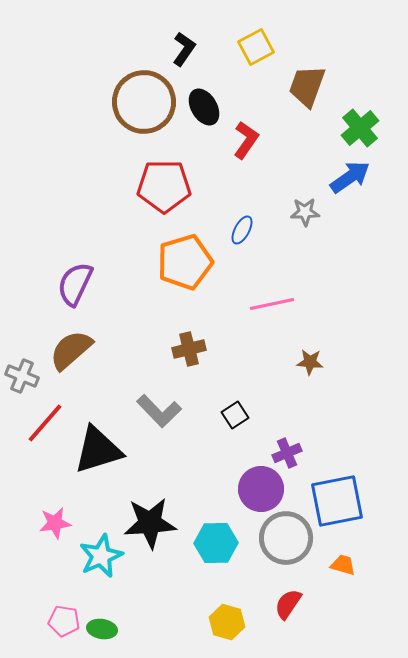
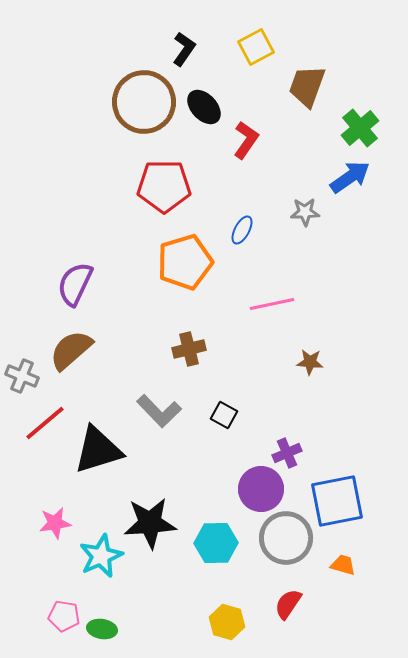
black ellipse: rotated 12 degrees counterclockwise
black square: moved 11 px left; rotated 28 degrees counterclockwise
red line: rotated 9 degrees clockwise
pink pentagon: moved 5 px up
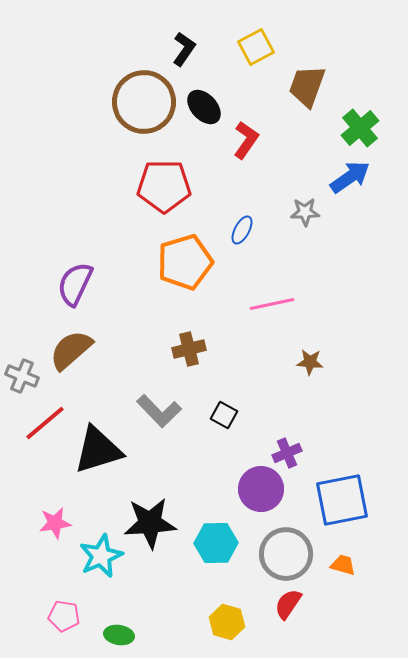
blue square: moved 5 px right, 1 px up
gray circle: moved 16 px down
green ellipse: moved 17 px right, 6 px down
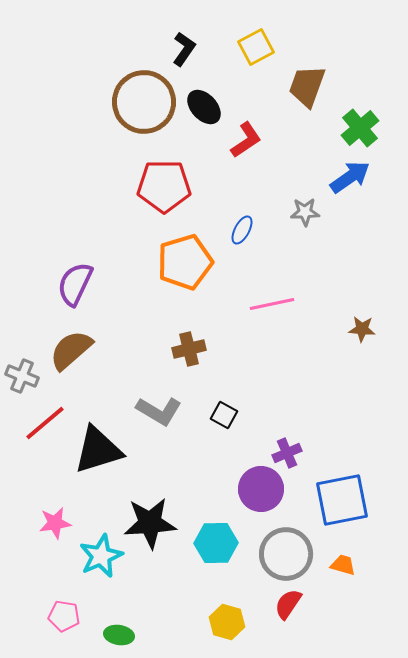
red L-shape: rotated 21 degrees clockwise
brown star: moved 52 px right, 33 px up
gray L-shape: rotated 15 degrees counterclockwise
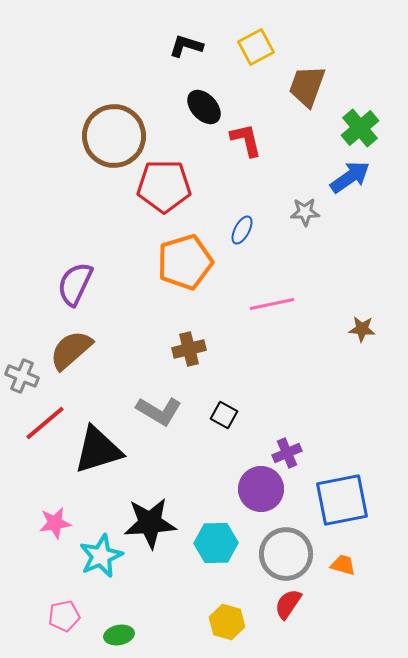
black L-shape: moved 2 px right, 3 px up; rotated 108 degrees counterclockwise
brown circle: moved 30 px left, 34 px down
red L-shape: rotated 69 degrees counterclockwise
pink pentagon: rotated 20 degrees counterclockwise
green ellipse: rotated 20 degrees counterclockwise
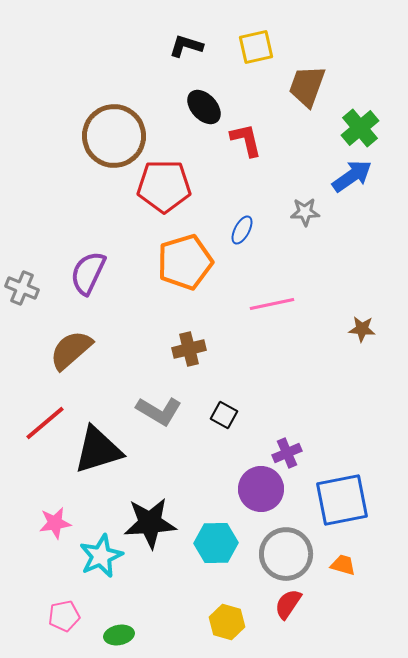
yellow square: rotated 15 degrees clockwise
blue arrow: moved 2 px right, 1 px up
purple semicircle: moved 13 px right, 11 px up
gray cross: moved 88 px up
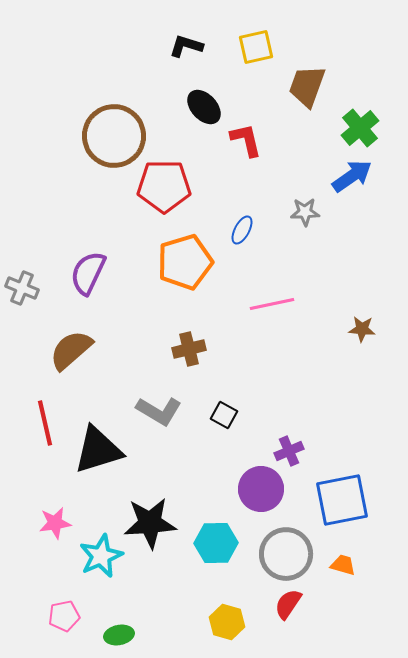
red line: rotated 63 degrees counterclockwise
purple cross: moved 2 px right, 2 px up
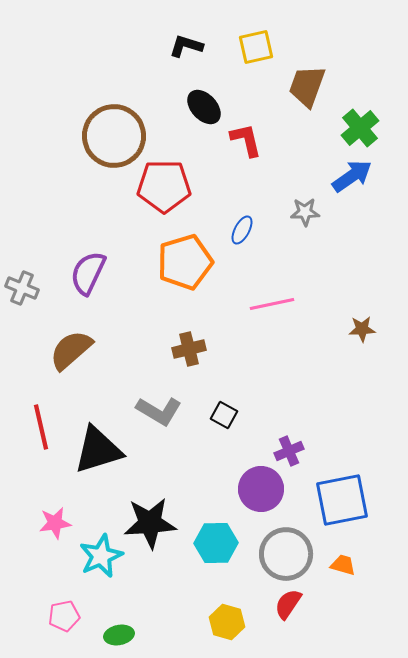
brown star: rotated 8 degrees counterclockwise
red line: moved 4 px left, 4 px down
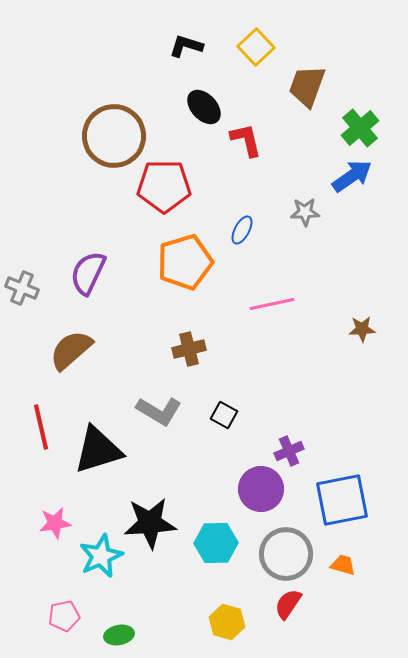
yellow square: rotated 30 degrees counterclockwise
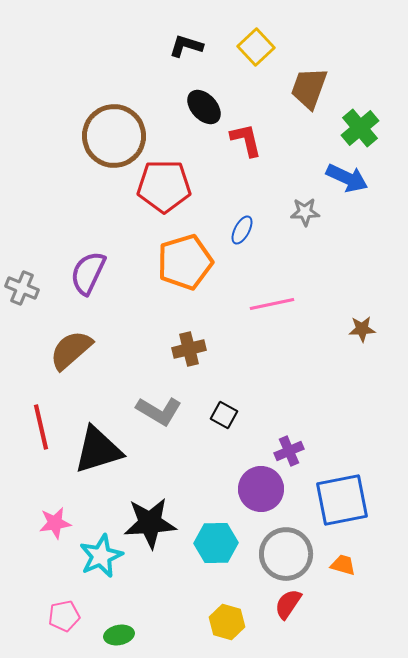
brown trapezoid: moved 2 px right, 2 px down
blue arrow: moved 5 px left, 2 px down; rotated 60 degrees clockwise
